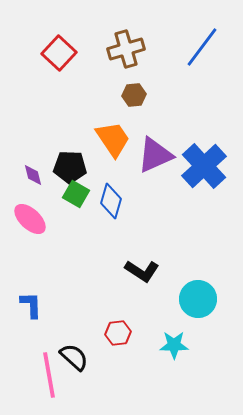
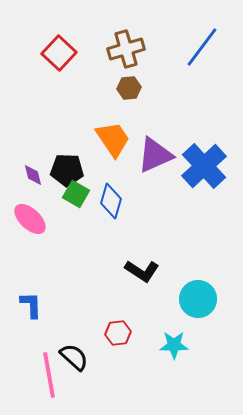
brown hexagon: moved 5 px left, 7 px up
black pentagon: moved 3 px left, 3 px down
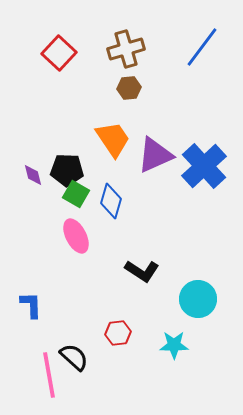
pink ellipse: moved 46 px right, 17 px down; rotated 20 degrees clockwise
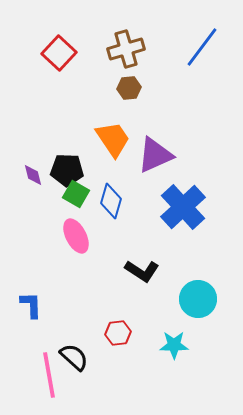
blue cross: moved 21 px left, 41 px down
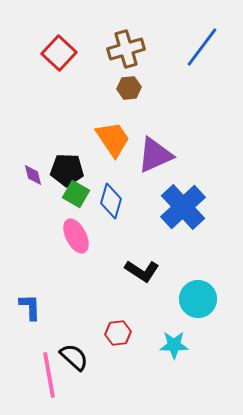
blue L-shape: moved 1 px left, 2 px down
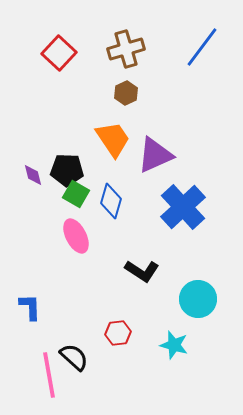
brown hexagon: moved 3 px left, 5 px down; rotated 20 degrees counterclockwise
cyan star: rotated 16 degrees clockwise
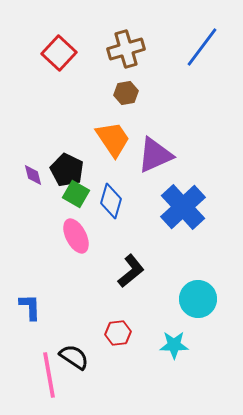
brown hexagon: rotated 15 degrees clockwise
black pentagon: rotated 24 degrees clockwise
black L-shape: moved 11 px left; rotated 72 degrees counterclockwise
cyan star: rotated 16 degrees counterclockwise
black semicircle: rotated 8 degrees counterclockwise
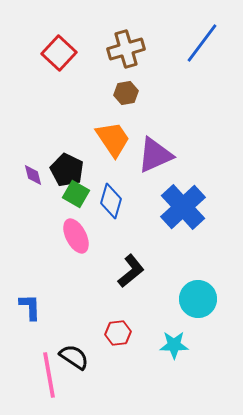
blue line: moved 4 px up
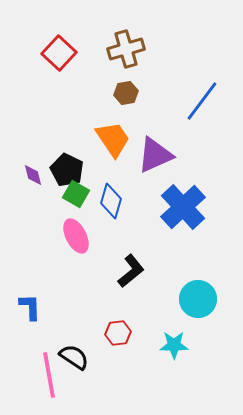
blue line: moved 58 px down
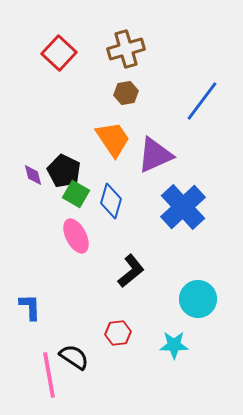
black pentagon: moved 3 px left, 1 px down
